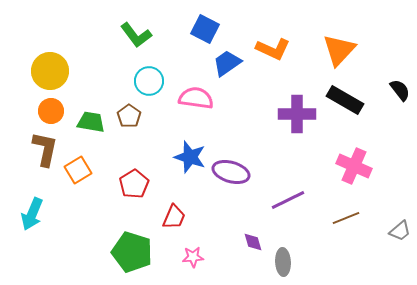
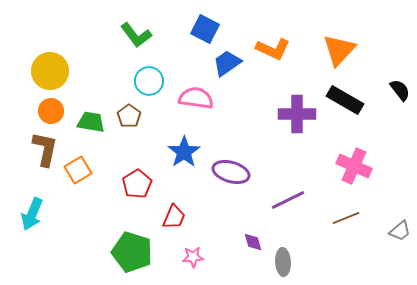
blue star: moved 6 px left, 5 px up; rotated 20 degrees clockwise
red pentagon: moved 3 px right
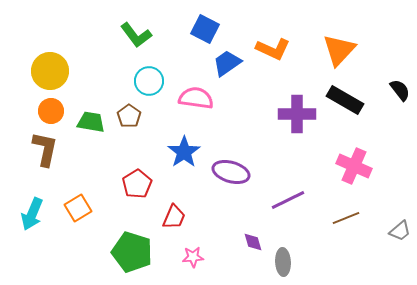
orange square: moved 38 px down
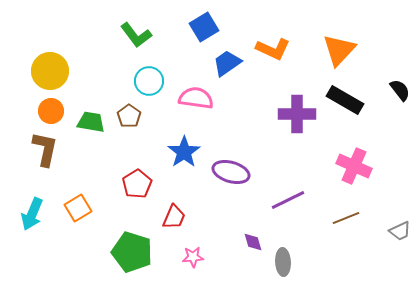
blue square: moved 1 px left, 2 px up; rotated 32 degrees clockwise
gray trapezoid: rotated 15 degrees clockwise
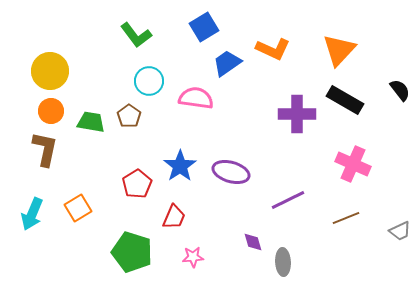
blue star: moved 4 px left, 14 px down
pink cross: moved 1 px left, 2 px up
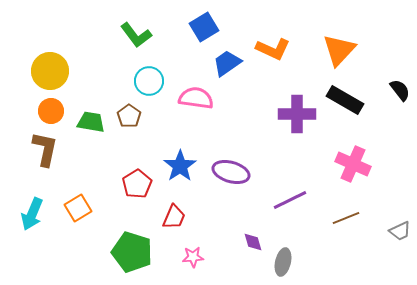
purple line: moved 2 px right
gray ellipse: rotated 16 degrees clockwise
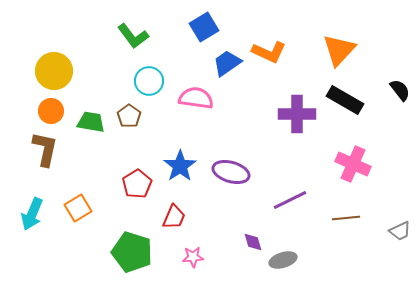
green L-shape: moved 3 px left, 1 px down
orange L-shape: moved 4 px left, 3 px down
yellow circle: moved 4 px right
brown line: rotated 16 degrees clockwise
gray ellipse: moved 2 px up; rotated 60 degrees clockwise
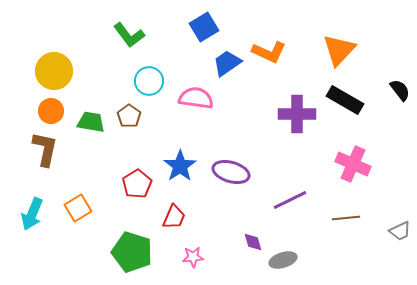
green L-shape: moved 4 px left, 1 px up
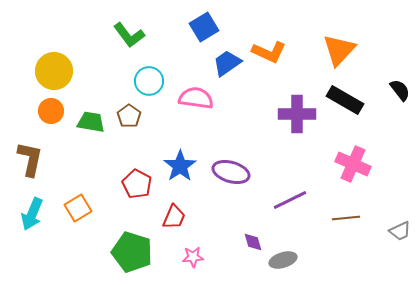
brown L-shape: moved 15 px left, 10 px down
red pentagon: rotated 12 degrees counterclockwise
